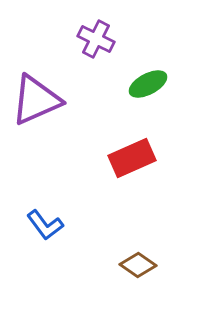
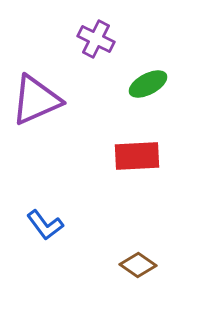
red rectangle: moved 5 px right, 2 px up; rotated 21 degrees clockwise
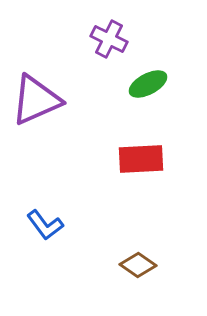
purple cross: moved 13 px right
red rectangle: moved 4 px right, 3 px down
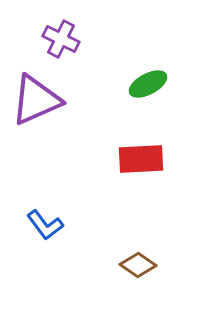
purple cross: moved 48 px left
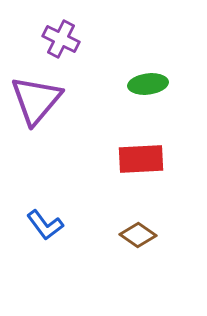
green ellipse: rotated 21 degrees clockwise
purple triangle: rotated 26 degrees counterclockwise
brown diamond: moved 30 px up
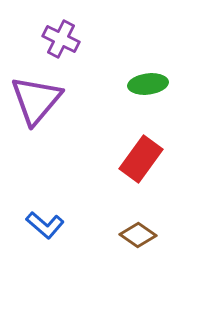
red rectangle: rotated 51 degrees counterclockwise
blue L-shape: rotated 12 degrees counterclockwise
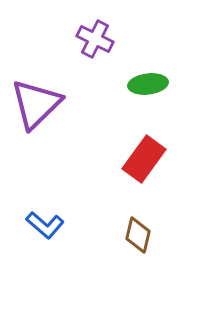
purple cross: moved 34 px right
purple triangle: moved 4 px down; rotated 6 degrees clockwise
red rectangle: moved 3 px right
brown diamond: rotated 69 degrees clockwise
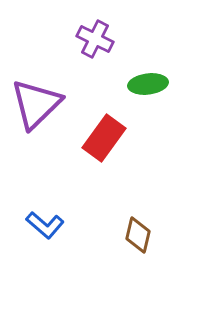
red rectangle: moved 40 px left, 21 px up
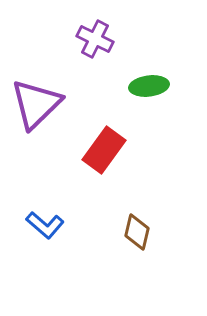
green ellipse: moved 1 px right, 2 px down
red rectangle: moved 12 px down
brown diamond: moved 1 px left, 3 px up
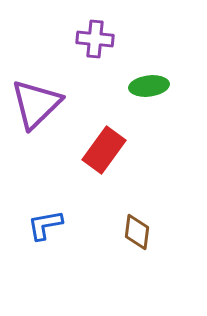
purple cross: rotated 21 degrees counterclockwise
blue L-shape: rotated 129 degrees clockwise
brown diamond: rotated 6 degrees counterclockwise
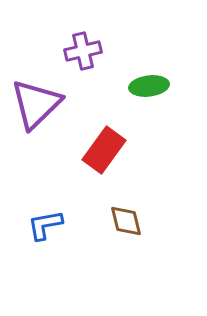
purple cross: moved 12 px left, 12 px down; rotated 18 degrees counterclockwise
brown diamond: moved 11 px left, 11 px up; rotated 21 degrees counterclockwise
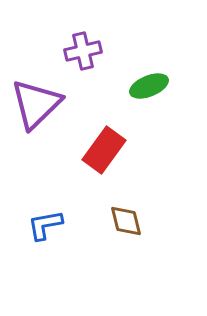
green ellipse: rotated 15 degrees counterclockwise
